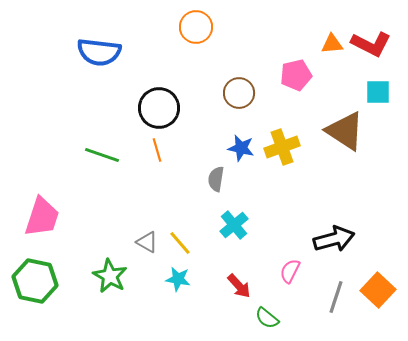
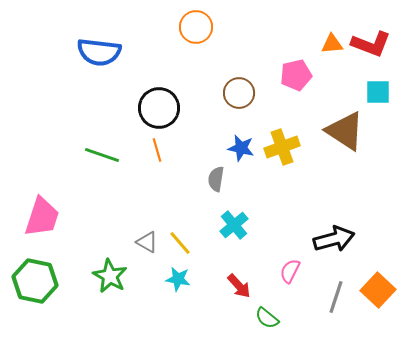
red L-shape: rotated 6 degrees counterclockwise
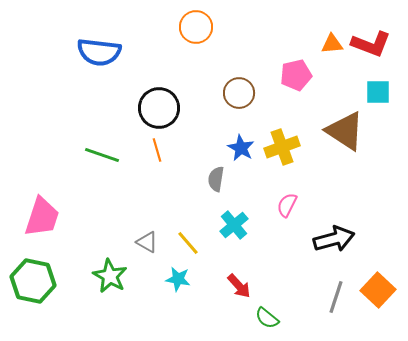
blue star: rotated 16 degrees clockwise
yellow line: moved 8 px right
pink semicircle: moved 3 px left, 66 px up
green hexagon: moved 2 px left
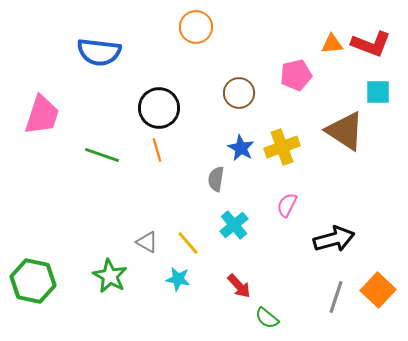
pink trapezoid: moved 102 px up
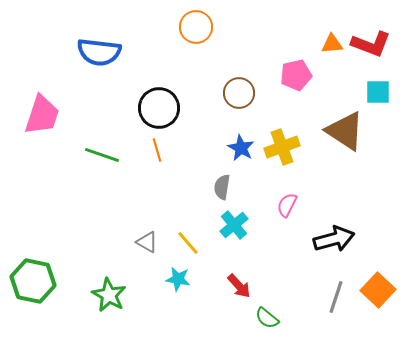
gray semicircle: moved 6 px right, 8 px down
green star: moved 1 px left, 19 px down
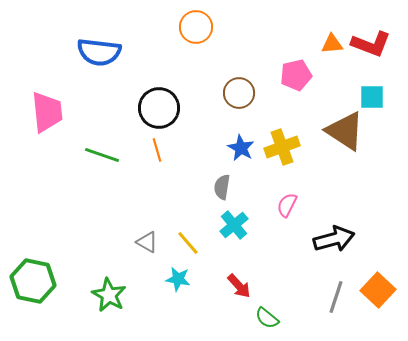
cyan square: moved 6 px left, 5 px down
pink trapezoid: moved 5 px right, 3 px up; rotated 24 degrees counterclockwise
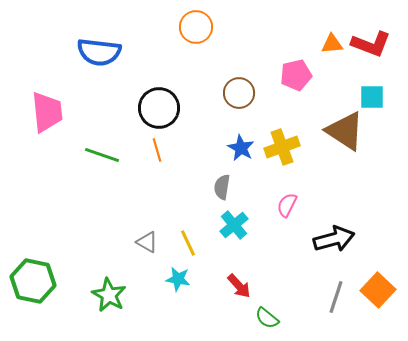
yellow line: rotated 16 degrees clockwise
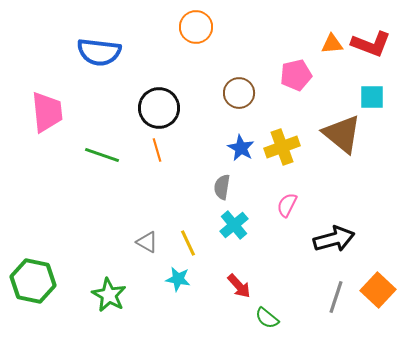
brown triangle: moved 3 px left, 3 px down; rotated 6 degrees clockwise
